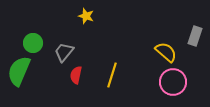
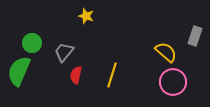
green circle: moved 1 px left
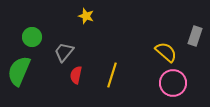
green circle: moved 6 px up
pink circle: moved 1 px down
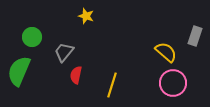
yellow line: moved 10 px down
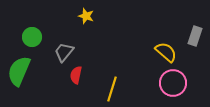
yellow line: moved 4 px down
